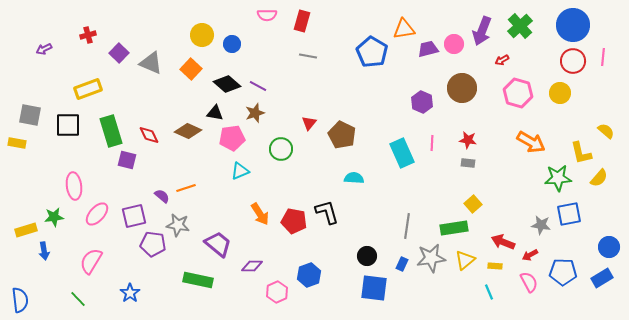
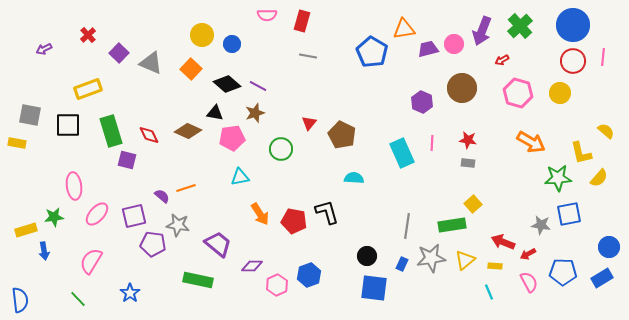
red cross at (88, 35): rotated 28 degrees counterclockwise
cyan triangle at (240, 171): moved 6 px down; rotated 12 degrees clockwise
green rectangle at (454, 228): moved 2 px left, 3 px up
red arrow at (530, 255): moved 2 px left, 1 px up
pink hexagon at (277, 292): moved 7 px up
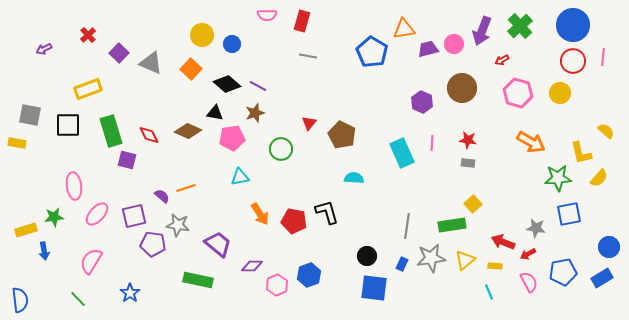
gray star at (541, 225): moved 5 px left, 3 px down
blue pentagon at (563, 272): rotated 12 degrees counterclockwise
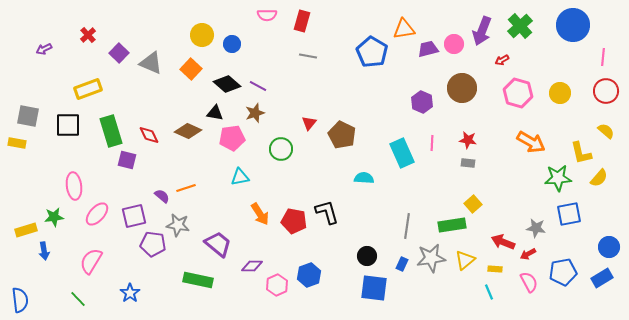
red circle at (573, 61): moved 33 px right, 30 px down
gray square at (30, 115): moved 2 px left, 1 px down
cyan semicircle at (354, 178): moved 10 px right
yellow rectangle at (495, 266): moved 3 px down
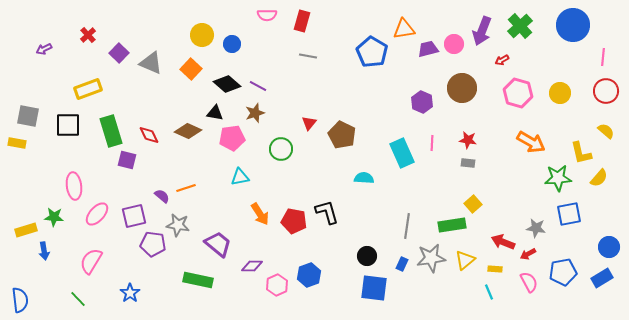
green star at (54, 217): rotated 12 degrees clockwise
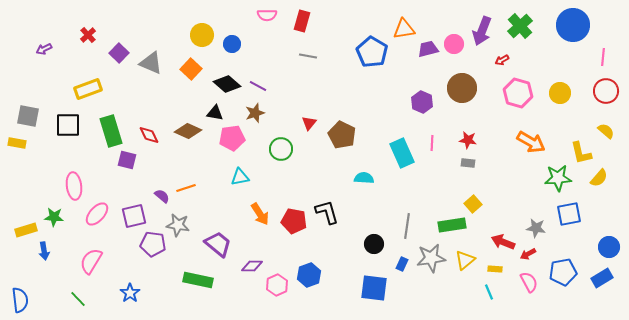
black circle at (367, 256): moved 7 px right, 12 px up
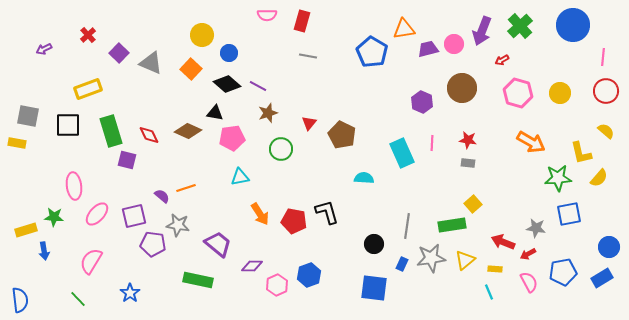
blue circle at (232, 44): moved 3 px left, 9 px down
brown star at (255, 113): moved 13 px right
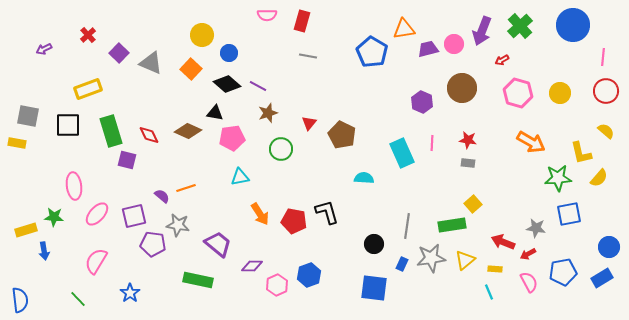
pink semicircle at (91, 261): moved 5 px right
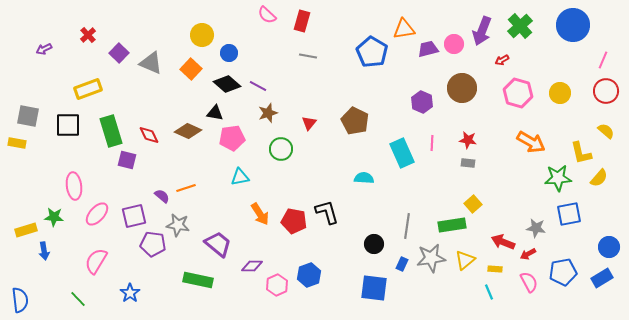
pink semicircle at (267, 15): rotated 42 degrees clockwise
pink line at (603, 57): moved 3 px down; rotated 18 degrees clockwise
brown pentagon at (342, 135): moved 13 px right, 14 px up
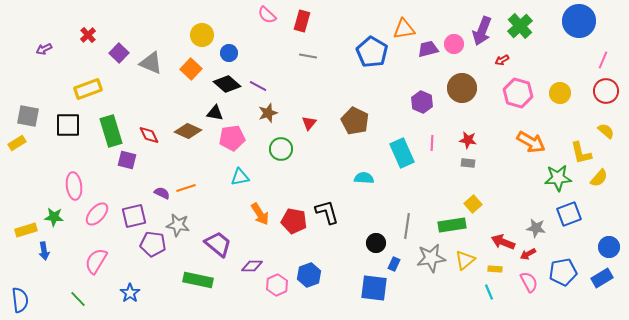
blue circle at (573, 25): moved 6 px right, 4 px up
yellow rectangle at (17, 143): rotated 42 degrees counterclockwise
purple semicircle at (162, 196): moved 3 px up; rotated 14 degrees counterclockwise
blue square at (569, 214): rotated 10 degrees counterclockwise
black circle at (374, 244): moved 2 px right, 1 px up
blue rectangle at (402, 264): moved 8 px left
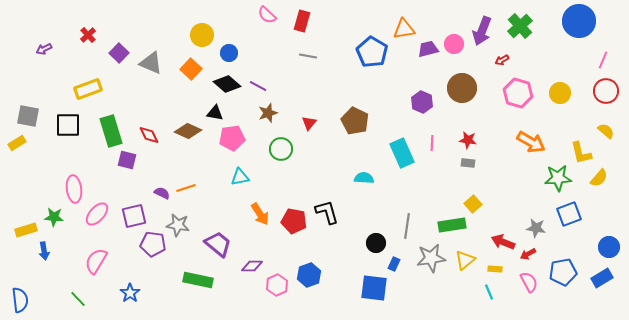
pink ellipse at (74, 186): moved 3 px down
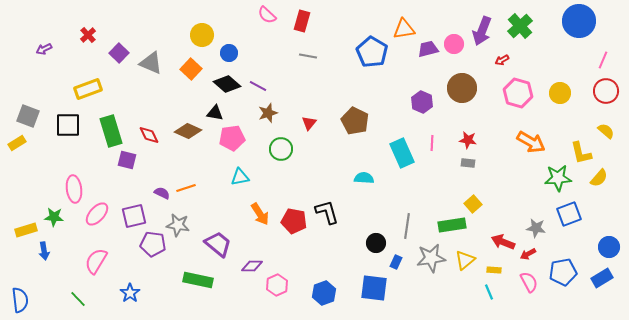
gray square at (28, 116): rotated 10 degrees clockwise
blue rectangle at (394, 264): moved 2 px right, 2 px up
yellow rectangle at (495, 269): moved 1 px left, 1 px down
blue hexagon at (309, 275): moved 15 px right, 18 px down
